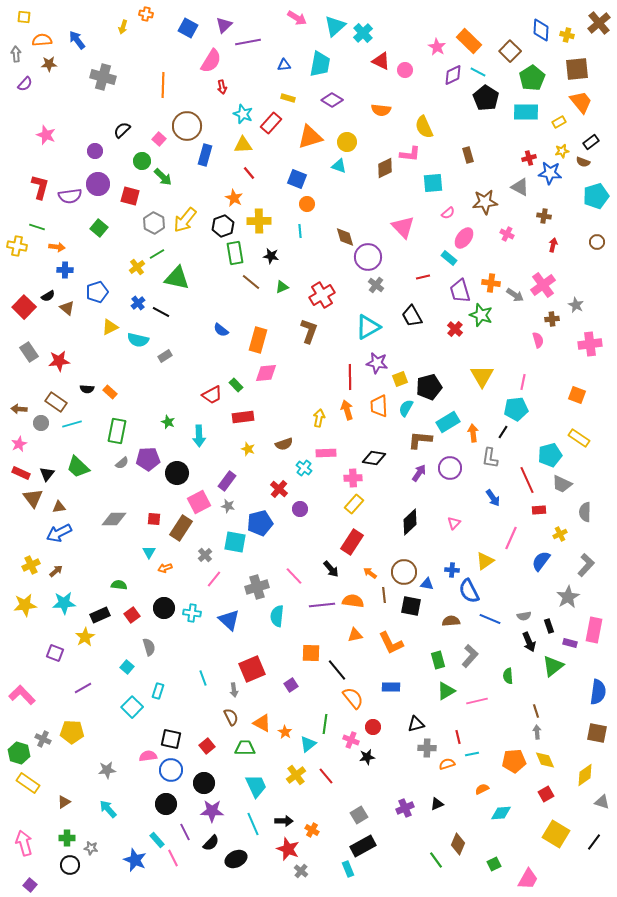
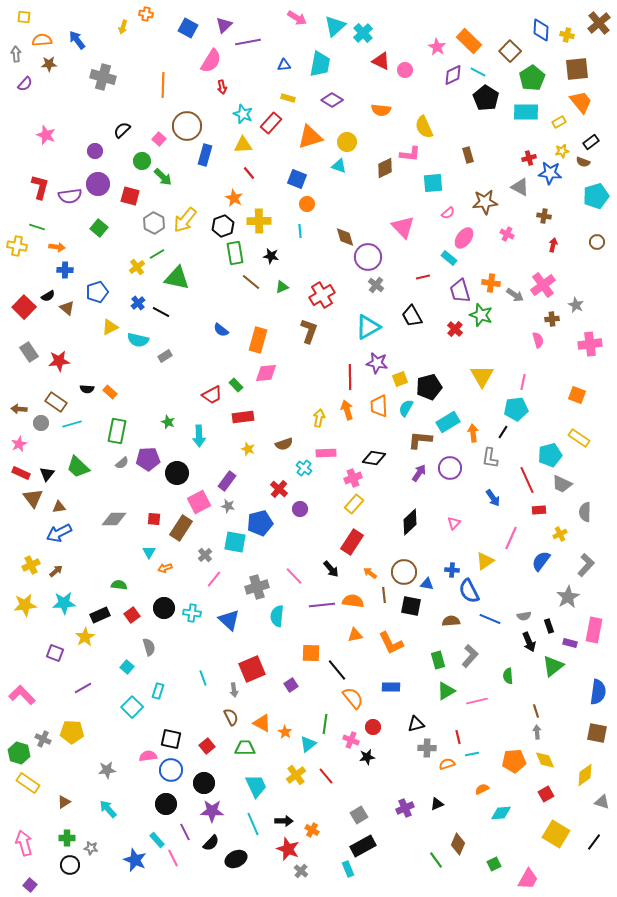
pink cross at (353, 478): rotated 18 degrees counterclockwise
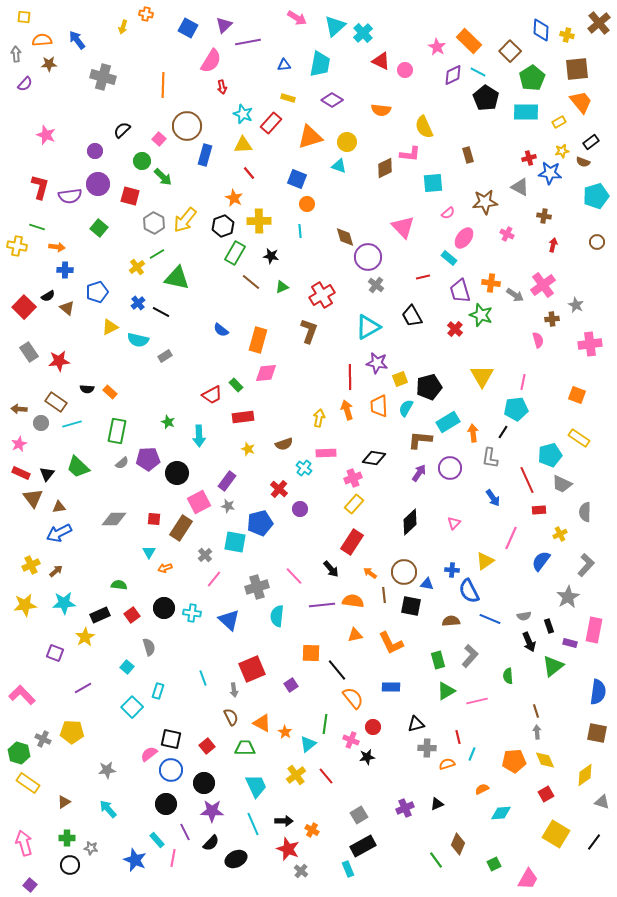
green rectangle at (235, 253): rotated 40 degrees clockwise
cyan line at (472, 754): rotated 56 degrees counterclockwise
pink semicircle at (148, 756): moved 1 px right, 2 px up; rotated 30 degrees counterclockwise
pink line at (173, 858): rotated 36 degrees clockwise
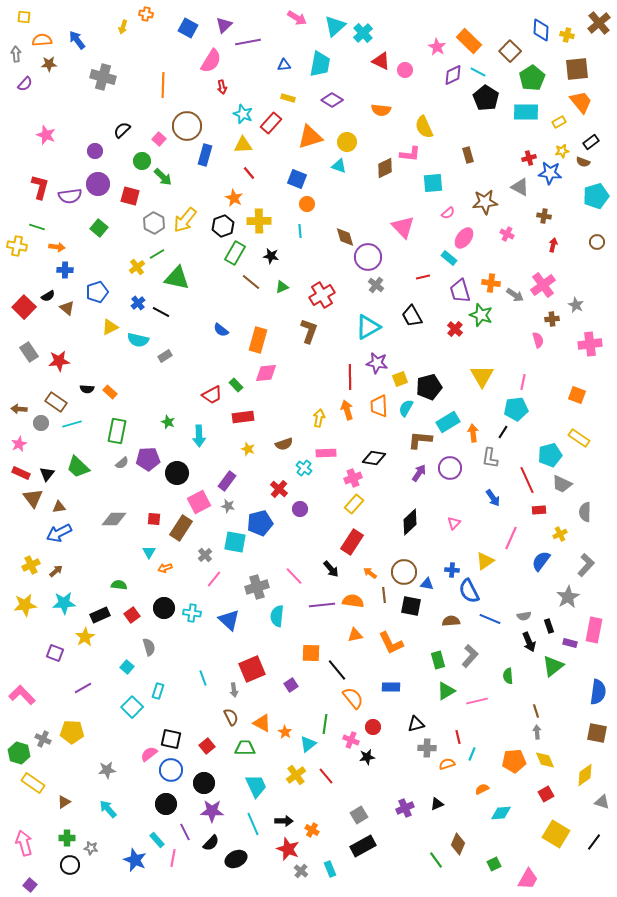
yellow rectangle at (28, 783): moved 5 px right
cyan rectangle at (348, 869): moved 18 px left
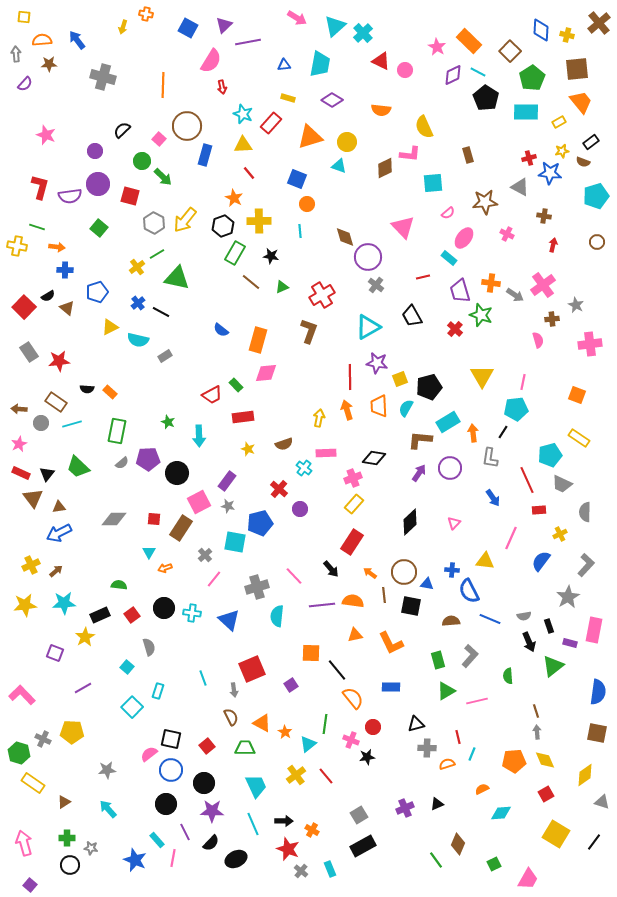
yellow triangle at (485, 561): rotated 42 degrees clockwise
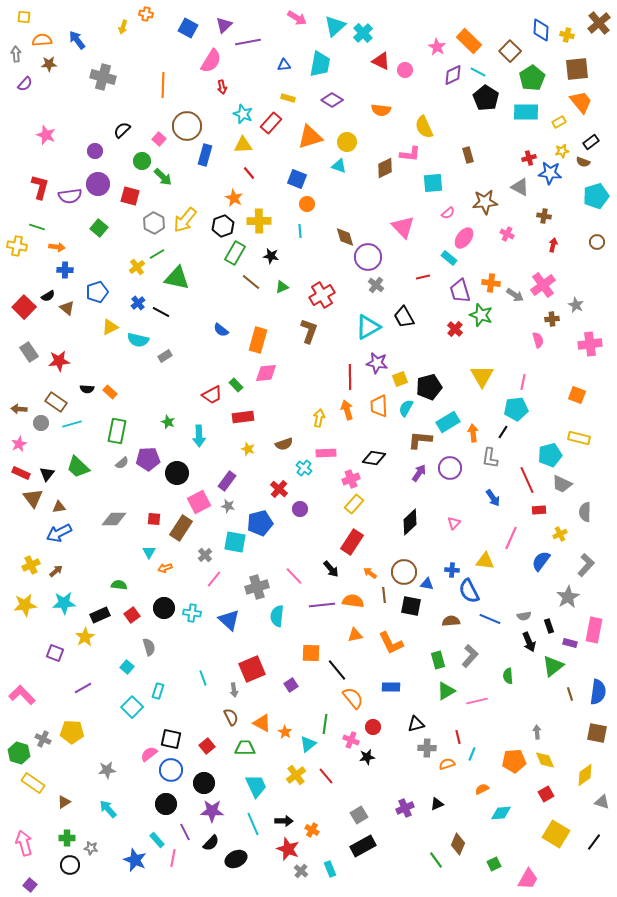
black trapezoid at (412, 316): moved 8 px left, 1 px down
yellow rectangle at (579, 438): rotated 20 degrees counterclockwise
pink cross at (353, 478): moved 2 px left, 1 px down
brown line at (536, 711): moved 34 px right, 17 px up
